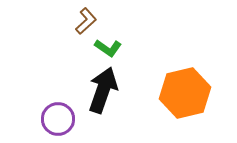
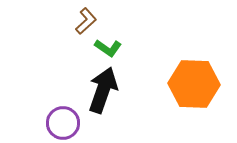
orange hexagon: moved 9 px right, 9 px up; rotated 15 degrees clockwise
purple circle: moved 5 px right, 4 px down
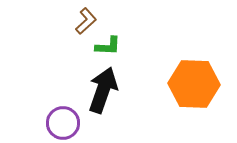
green L-shape: moved 2 px up; rotated 32 degrees counterclockwise
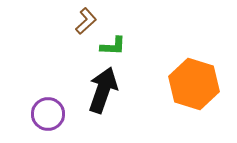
green L-shape: moved 5 px right
orange hexagon: rotated 15 degrees clockwise
purple circle: moved 15 px left, 9 px up
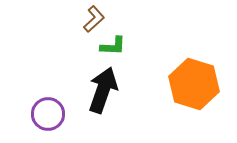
brown L-shape: moved 8 px right, 2 px up
